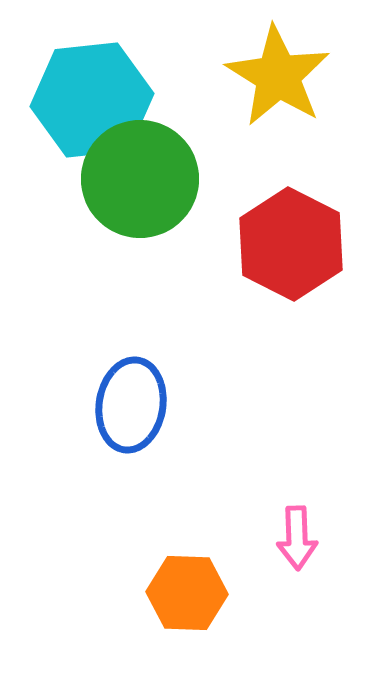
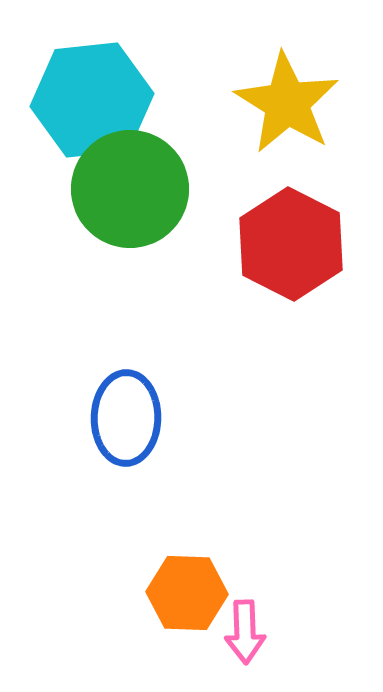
yellow star: moved 9 px right, 27 px down
green circle: moved 10 px left, 10 px down
blue ellipse: moved 5 px left, 13 px down; rotated 8 degrees counterclockwise
pink arrow: moved 52 px left, 94 px down
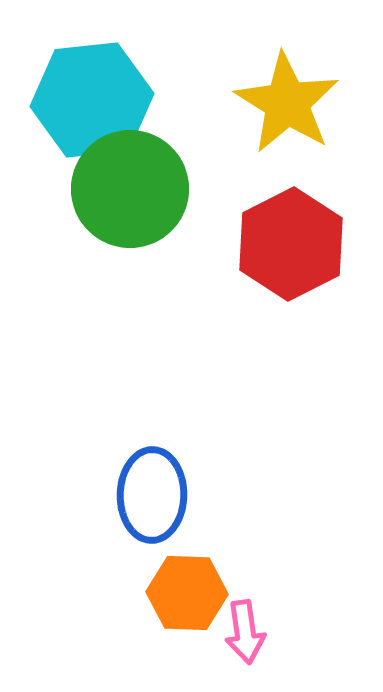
red hexagon: rotated 6 degrees clockwise
blue ellipse: moved 26 px right, 77 px down
pink arrow: rotated 6 degrees counterclockwise
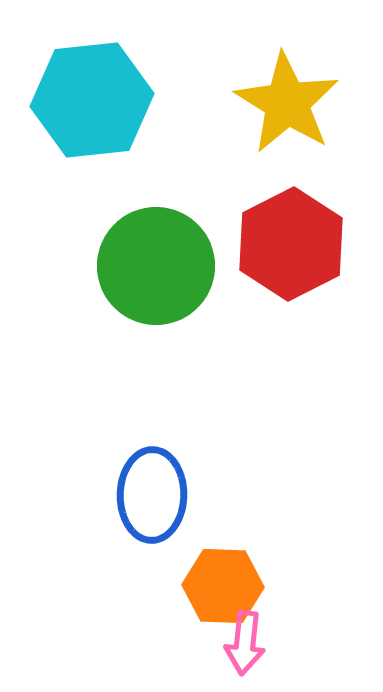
green circle: moved 26 px right, 77 px down
orange hexagon: moved 36 px right, 7 px up
pink arrow: moved 11 px down; rotated 14 degrees clockwise
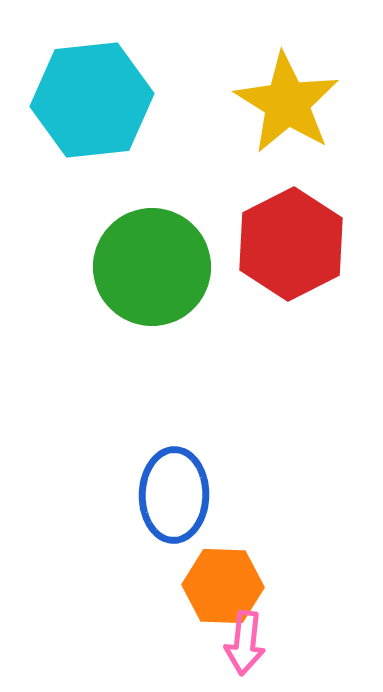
green circle: moved 4 px left, 1 px down
blue ellipse: moved 22 px right
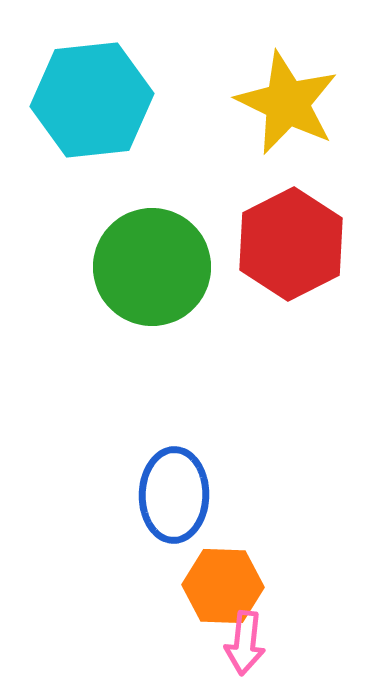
yellow star: rotated 6 degrees counterclockwise
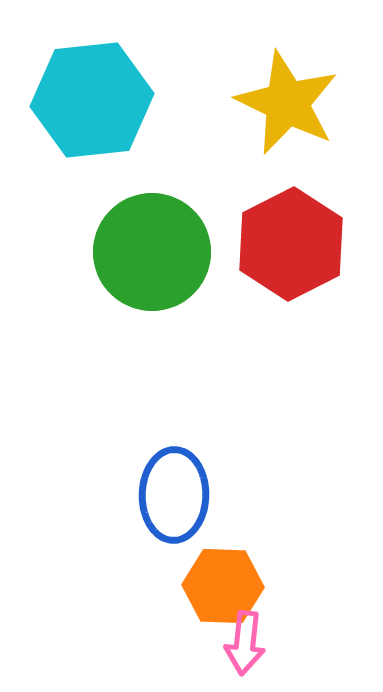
green circle: moved 15 px up
